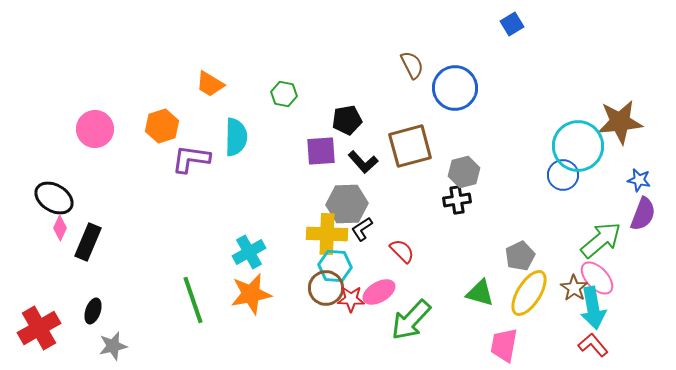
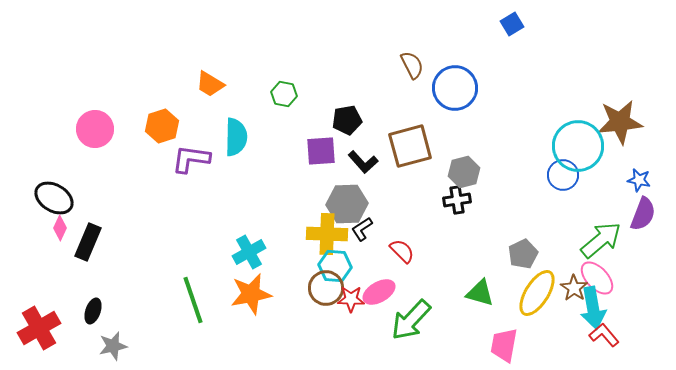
gray pentagon at (520, 256): moved 3 px right, 2 px up
yellow ellipse at (529, 293): moved 8 px right
red L-shape at (593, 345): moved 11 px right, 10 px up
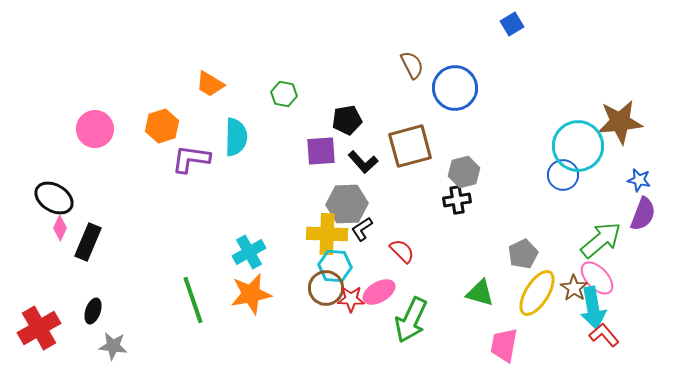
green arrow at (411, 320): rotated 18 degrees counterclockwise
gray star at (113, 346): rotated 20 degrees clockwise
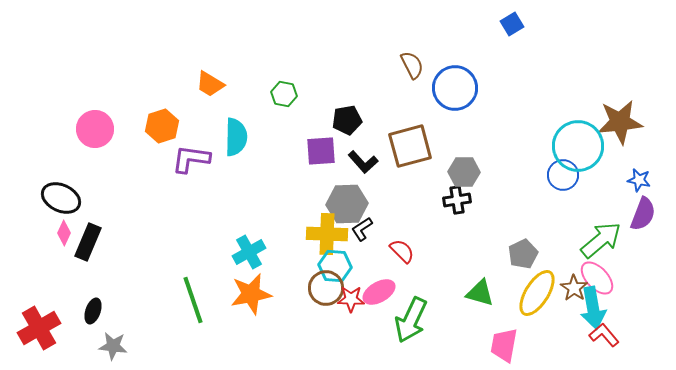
gray hexagon at (464, 172): rotated 16 degrees clockwise
black ellipse at (54, 198): moved 7 px right; rotated 6 degrees counterclockwise
pink diamond at (60, 228): moved 4 px right, 5 px down
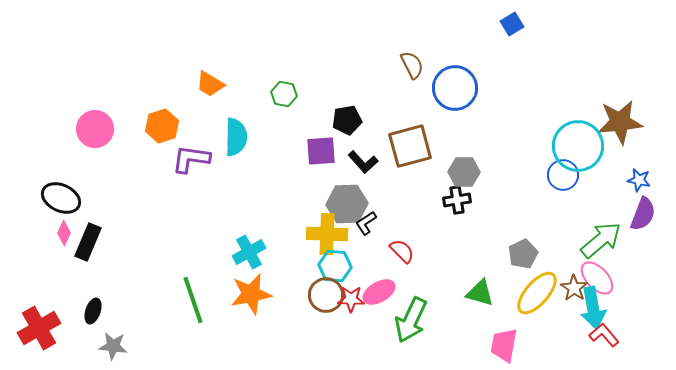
black L-shape at (362, 229): moved 4 px right, 6 px up
brown circle at (326, 288): moved 7 px down
yellow ellipse at (537, 293): rotated 9 degrees clockwise
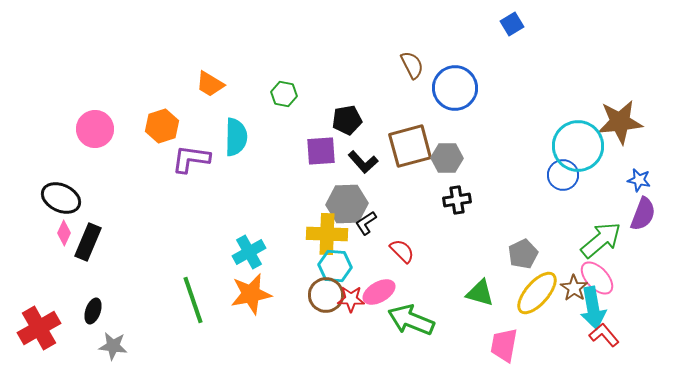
gray hexagon at (464, 172): moved 17 px left, 14 px up
green arrow at (411, 320): rotated 87 degrees clockwise
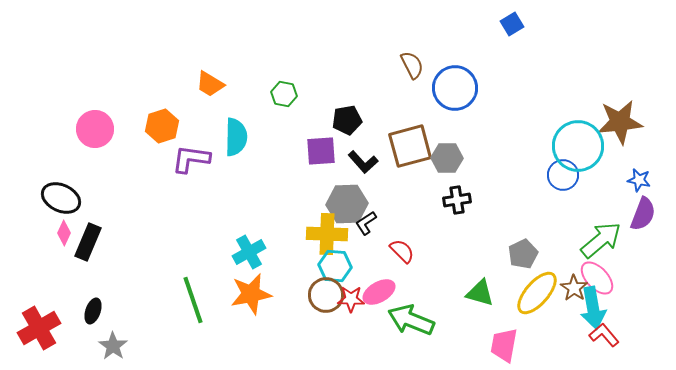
gray star at (113, 346): rotated 28 degrees clockwise
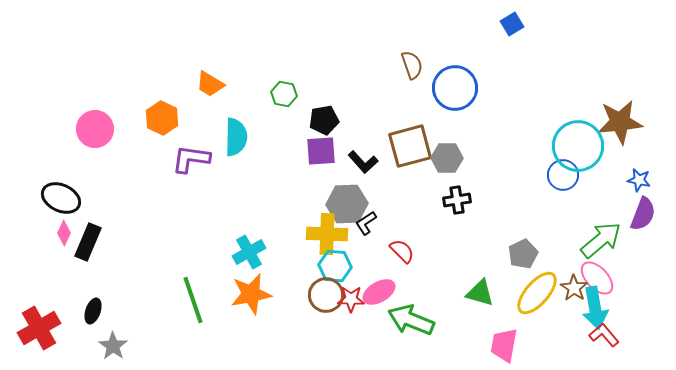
brown semicircle at (412, 65): rotated 8 degrees clockwise
black pentagon at (347, 120): moved 23 px left
orange hexagon at (162, 126): moved 8 px up; rotated 16 degrees counterclockwise
cyan arrow at (593, 308): moved 2 px right
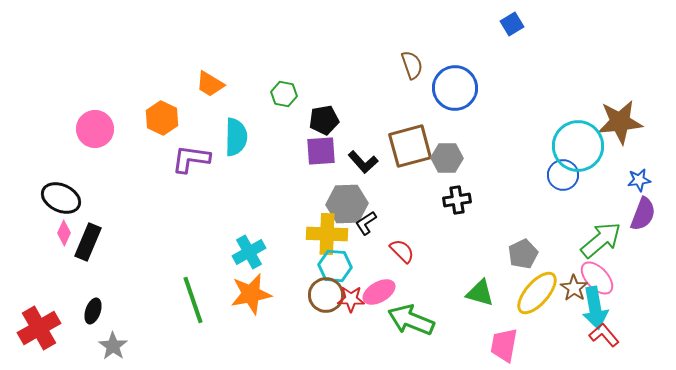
blue star at (639, 180): rotated 20 degrees counterclockwise
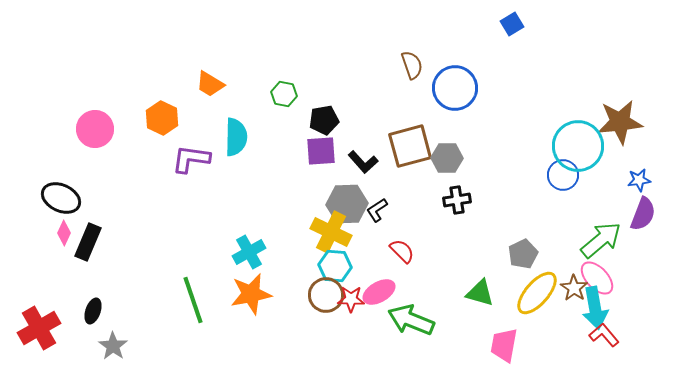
black L-shape at (366, 223): moved 11 px right, 13 px up
yellow cross at (327, 234): moved 4 px right, 2 px up; rotated 24 degrees clockwise
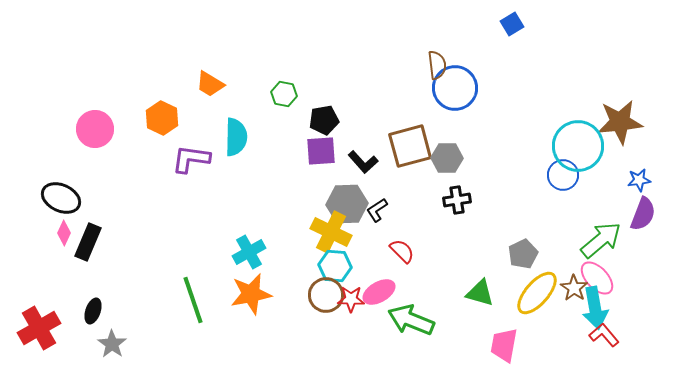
brown semicircle at (412, 65): moved 25 px right; rotated 12 degrees clockwise
gray star at (113, 346): moved 1 px left, 2 px up
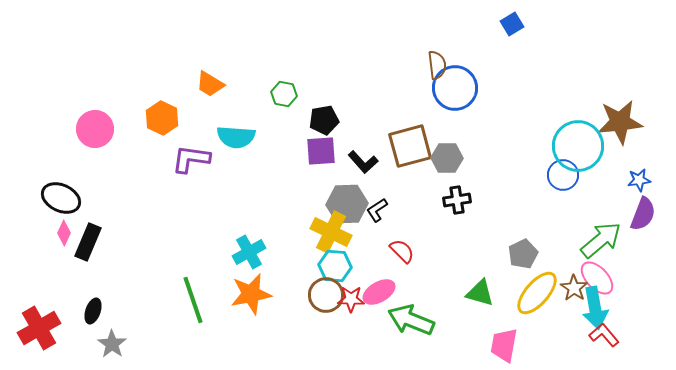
cyan semicircle at (236, 137): rotated 93 degrees clockwise
